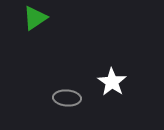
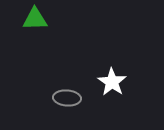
green triangle: moved 1 px down; rotated 32 degrees clockwise
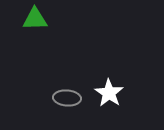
white star: moved 3 px left, 11 px down
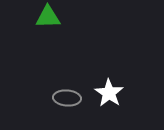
green triangle: moved 13 px right, 2 px up
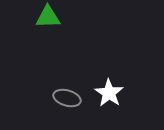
gray ellipse: rotated 12 degrees clockwise
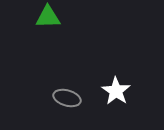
white star: moved 7 px right, 2 px up
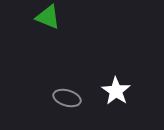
green triangle: rotated 24 degrees clockwise
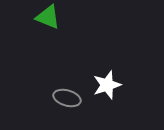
white star: moved 9 px left, 6 px up; rotated 20 degrees clockwise
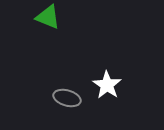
white star: rotated 20 degrees counterclockwise
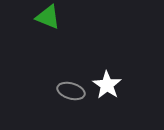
gray ellipse: moved 4 px right, 7 px up
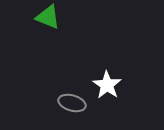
gray ellipse: moved 1 px right, 12 px down
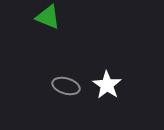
gray ellipse: moved 6 px left, 17 px up
